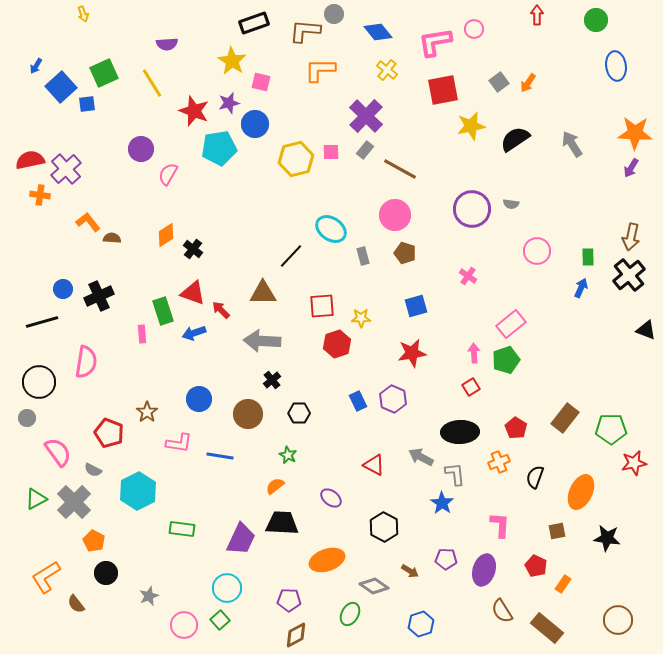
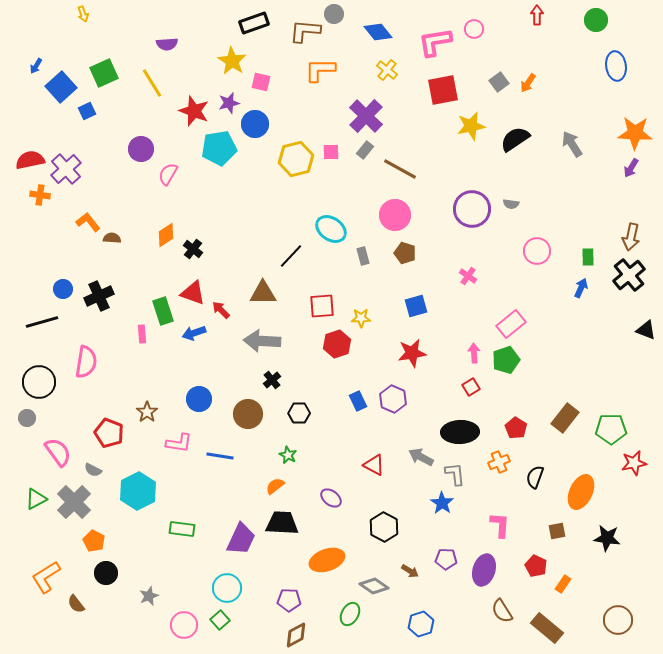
blue square at (87, 104): moved 7 px down; rotated 18 degrees counterclockwise
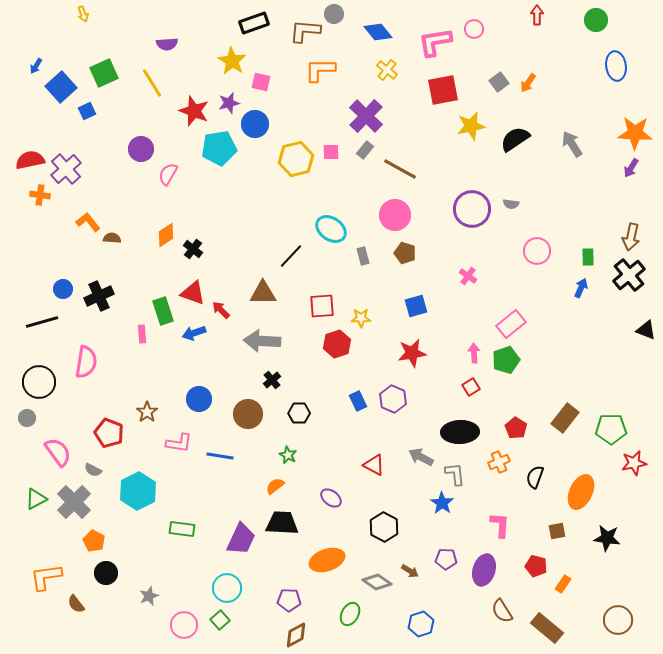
red pentagon at (536, 566): rotated 10 degrees counterclockwise
orange L-shape at (46, 577): rotated 24 degrees clockwise
gray diamond at (374, 586): moved 3 px right, 4 px up
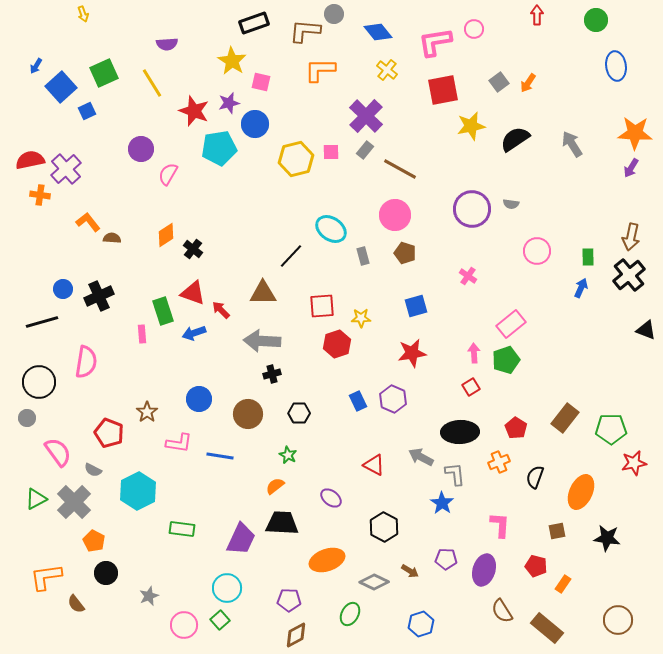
black cross at (272, 380): moved 6 px up; rotated 24 degrees clockwise
gray diamond at (377, 582): moved 3 px left; rotated 8 degrees counterclockwise
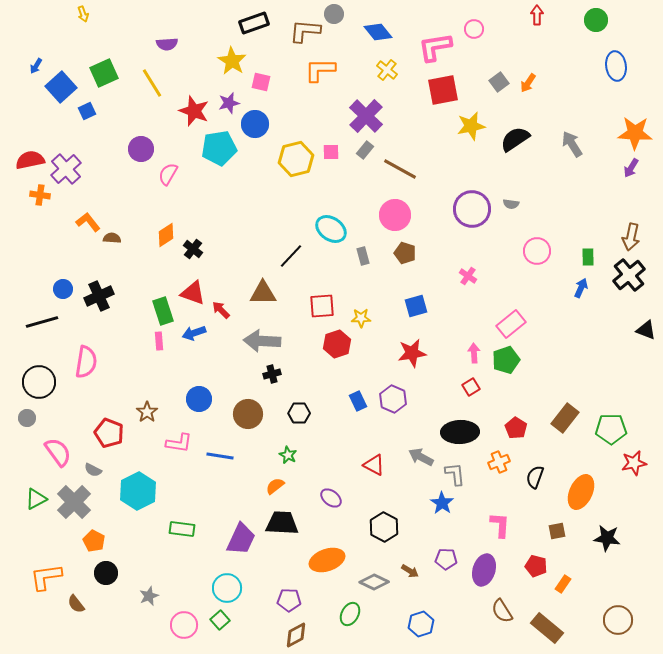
pink L-shape at (435, 42): moved 5 px down
pink rectangle at (142, 334): moved 17 px right, 7 px down
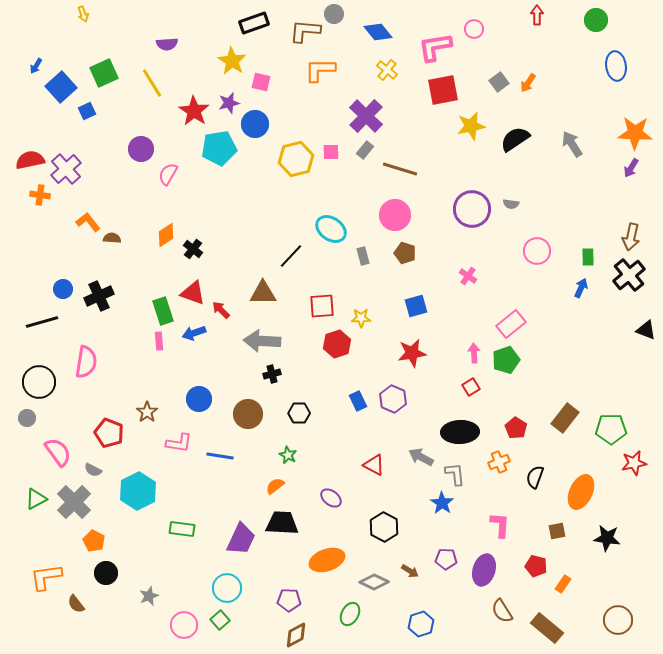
red star at (194, 111): rotated 12 degrees clockwise
brown line at (400, 169): rotated 12 degrees counterclockwise
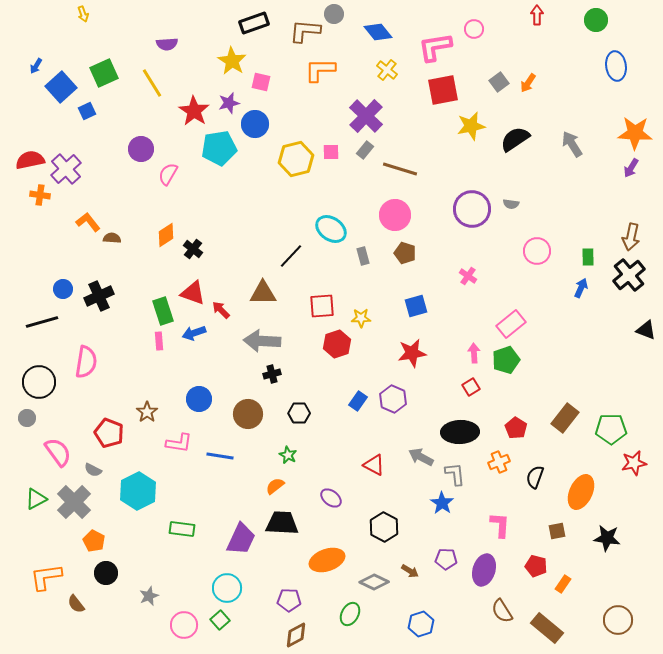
blue rectangle at (358, 401): rotated 60 degrees clockwise
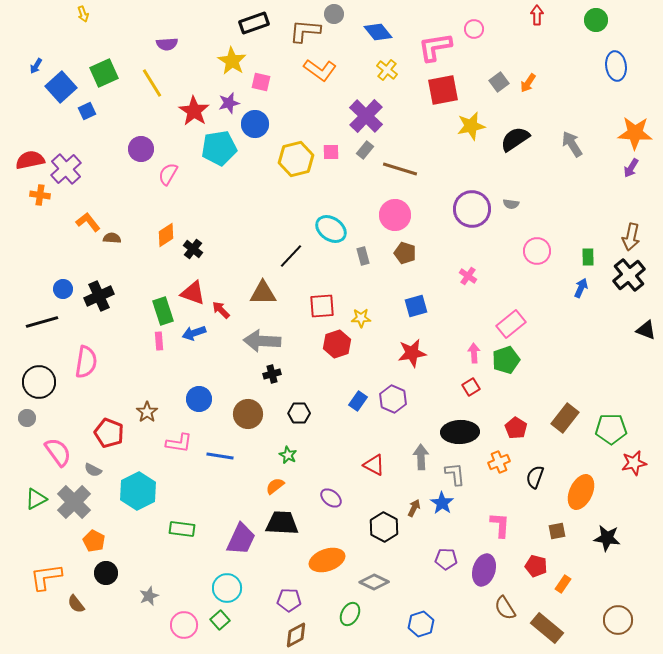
orange L-shape at (320, 70): rotated 144 degrees counterclockwise
gray arrow at (421, 457): rotated 60 degrees clockwise
brown arrow at (410, 571): moved 4 px right, 63 px up; rotated 96 degrees counterclockwise
brown semicircle at (502, 611): moved 3 px right, 3 px up
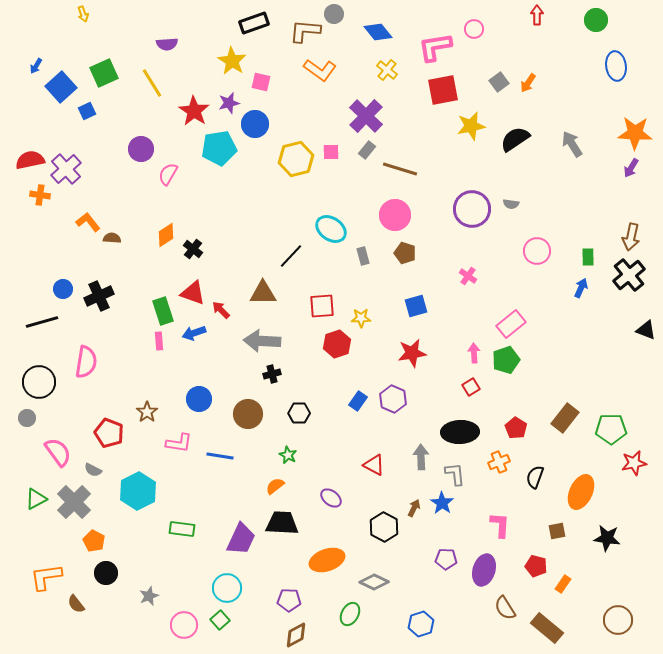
gray rectangle at (365, 150): moved 2 px right
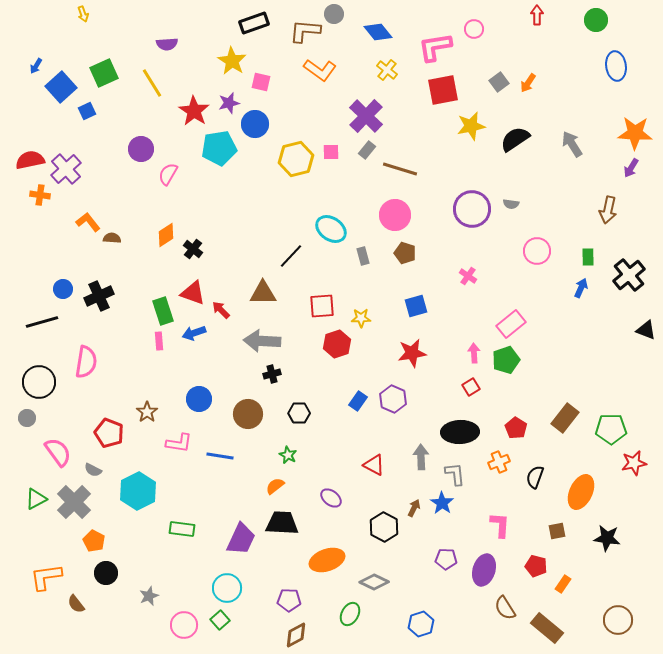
brown arrow at (631, 237): moved 23 px left, 27 px up
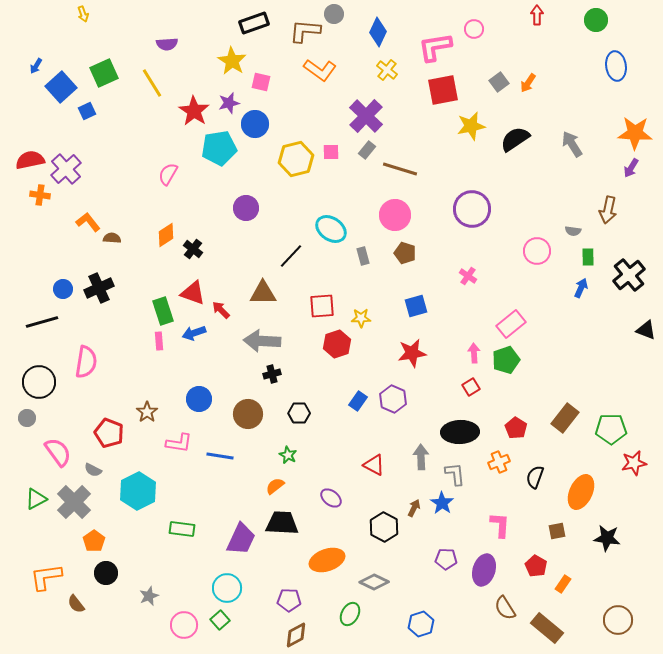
blue diamond at (378, 32): rotated 64 degrees clockwise
purple circle at (141, 149): moved 105 px right, 59 px down
gray semicircle at (511, 204): moved 62 px right, 27 px down
black cross at (99, 296): moved 8 px up
orange pentagon at (94, 541): rotated 10 degrees clockwise
red pentagon at (536, 566): rotated 15 degrees clockwise
